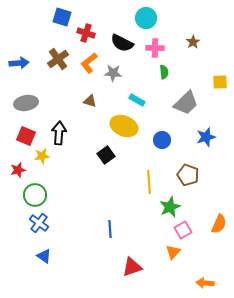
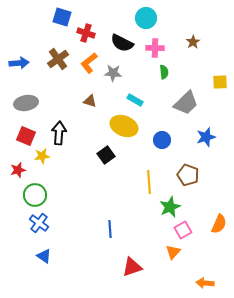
cyan rectangle: moved 2 px left
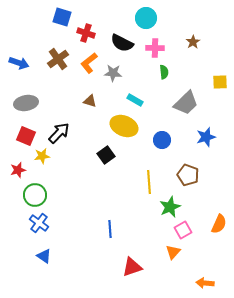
blue arrow: rotated 24 degrees clockwise
black arrow: rotated 40 degrees clockwise
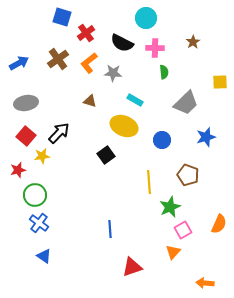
red cross: rotated 36 degrees clockwise
blue arrow: rotated 48 degrees counterclockwise
red square: rotated 18 degrees clockwise
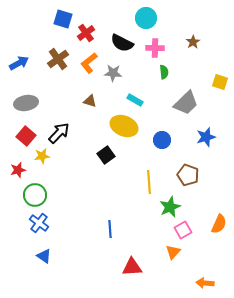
blue square: moved 1 px right, 2 px down
yellow square: rotated 21 degrees clockwise
red triangle: rotated 15 degrees clockwise
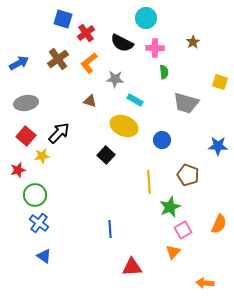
gray star: moved 2 px right, 6 px down
gray trapezoid: rotated 60 degrees clockwise
blue star: moved 12 px right, 9 px down; rotated 18 degrees clockwise
black square: rotated 12 degrees counterclockwise
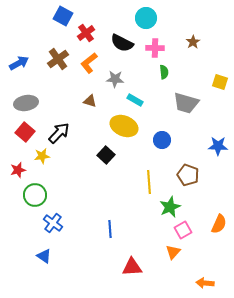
blue square: moved 3 px up; rotated 12 degrees clockwise
red square: moved 1 px left, 4 px up
blue cross: moved 14 px right
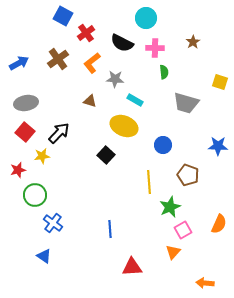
orange L-shape: moved 3 px right
blue circle: moved 1 px right, 5 px down
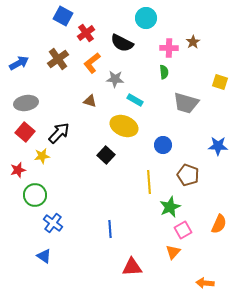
pink cross: moved 14 px right
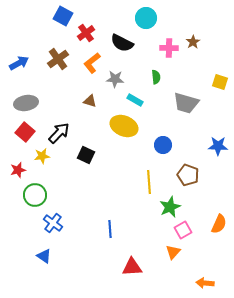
green semicircle: moved 8 px left, 5 px down
black square: moved 20 px left; rotated 18 degrees counterclockwise
